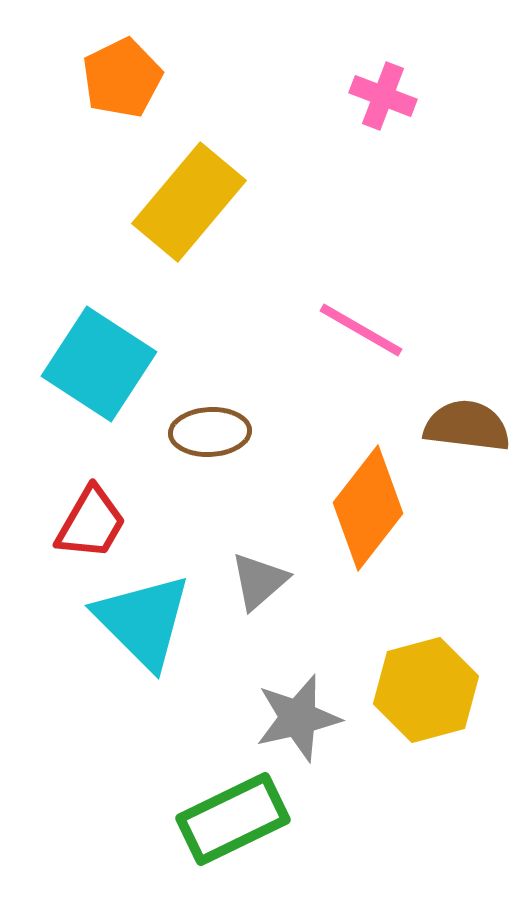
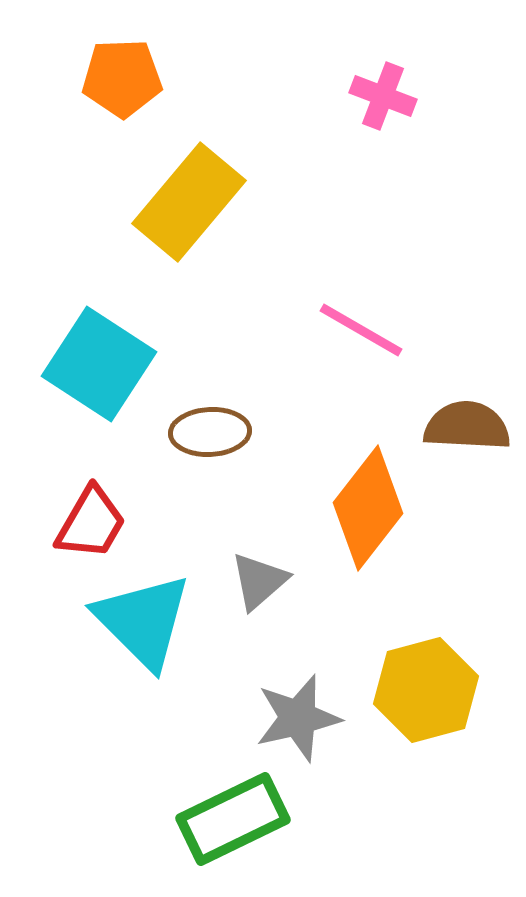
orange pentagon: rotated 24 degrees clockwise
brown semicircle: rotated 4 degrees counterclockwise
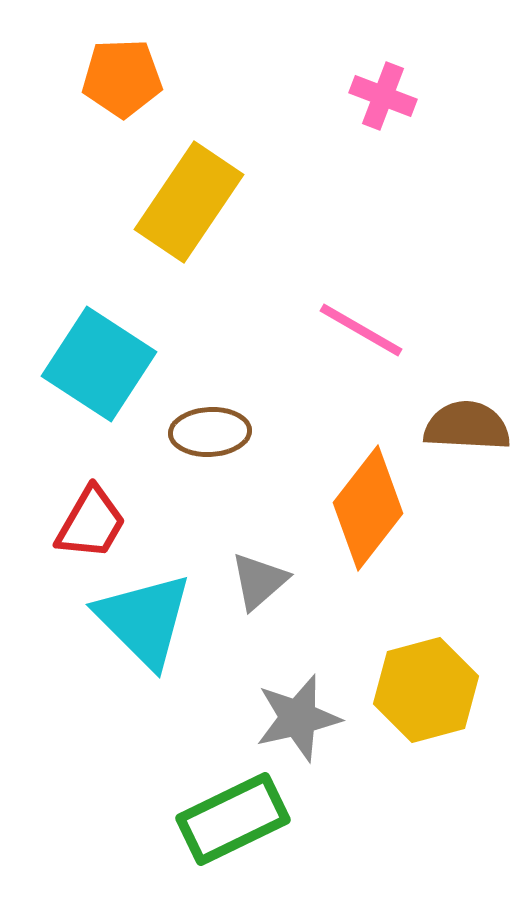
yellow rectangle: rotated 6 degrees counterclockwise
cyan triangle: moved 1 px right, 1 px up
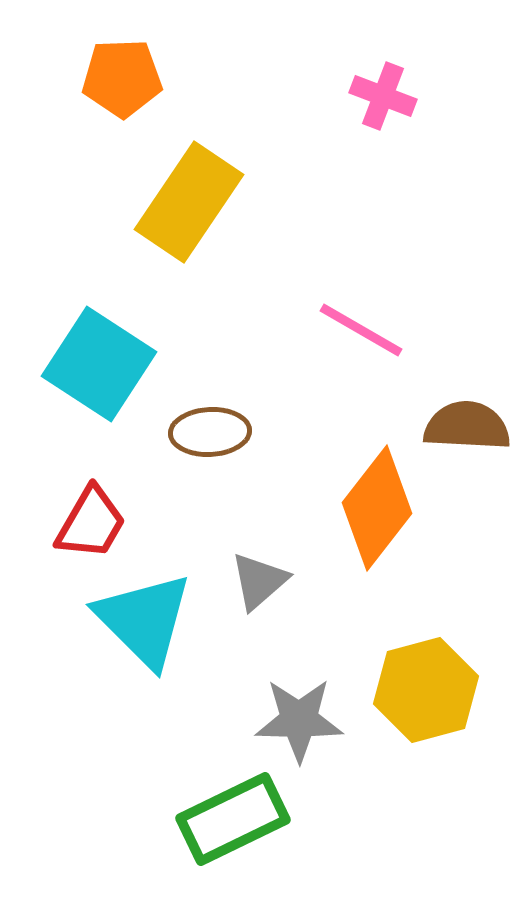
orange diamond: moved 9 px right
gray star: moved 1 px right, 2 px down; rotated 14 degrees clockwise
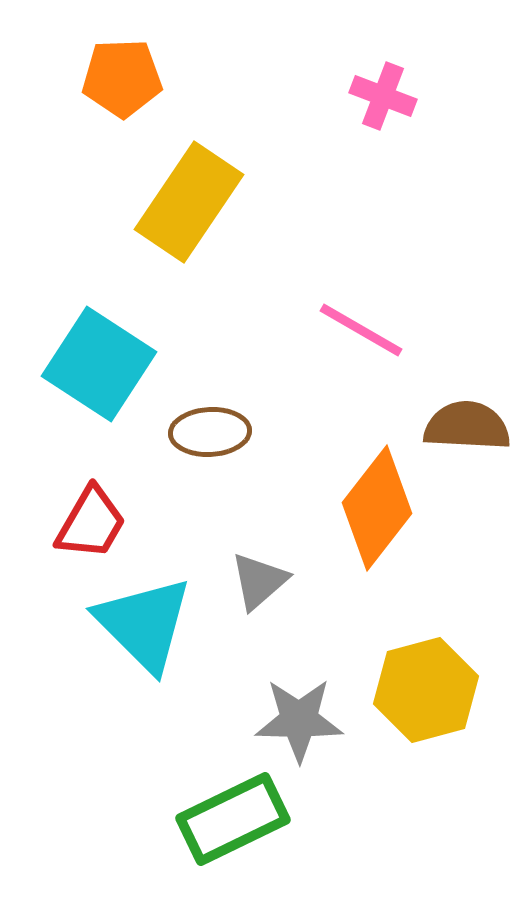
cyan triangle: moved 4 px down
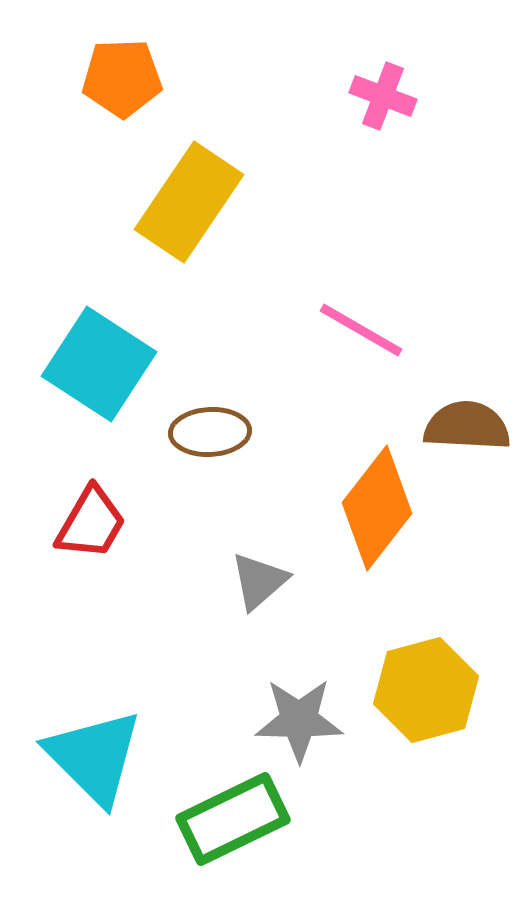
cyan triangle: moved 50 px left, 133 px down
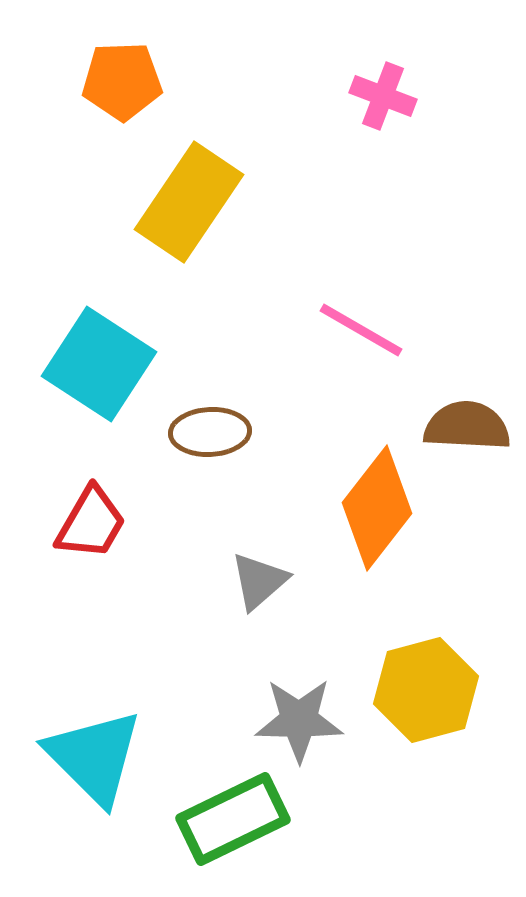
orange pentagon: moved 3 px down
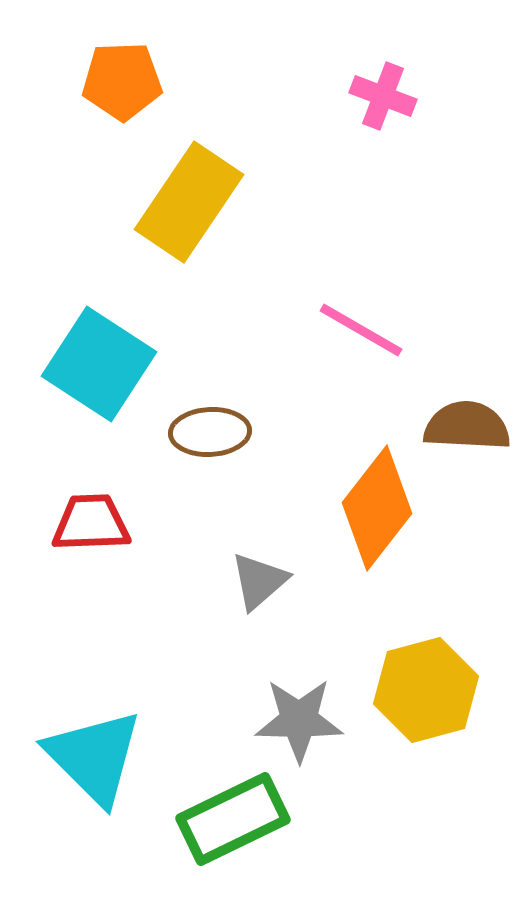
red trapezoid: rotated 122 degrees counterclockwise
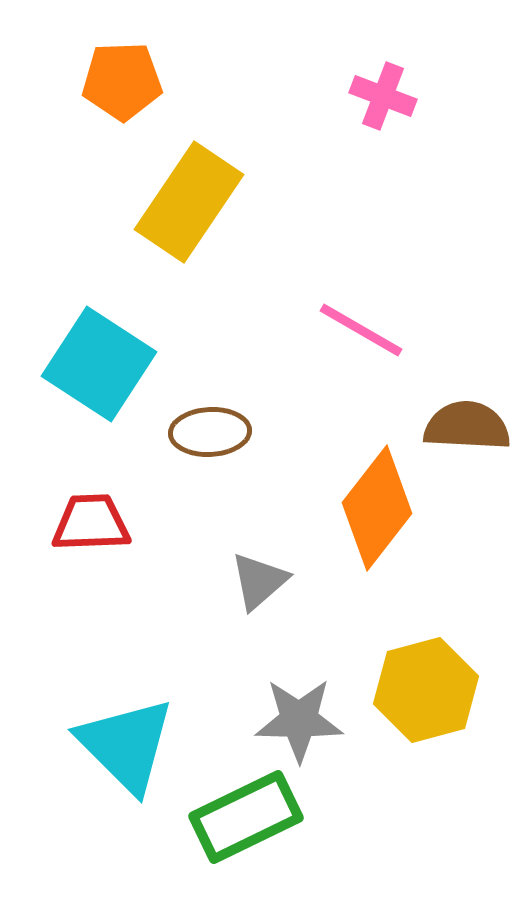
cyan triangle: moved 32 px right, 12 px up
green rectangle: moved 13 px right, 2 px up
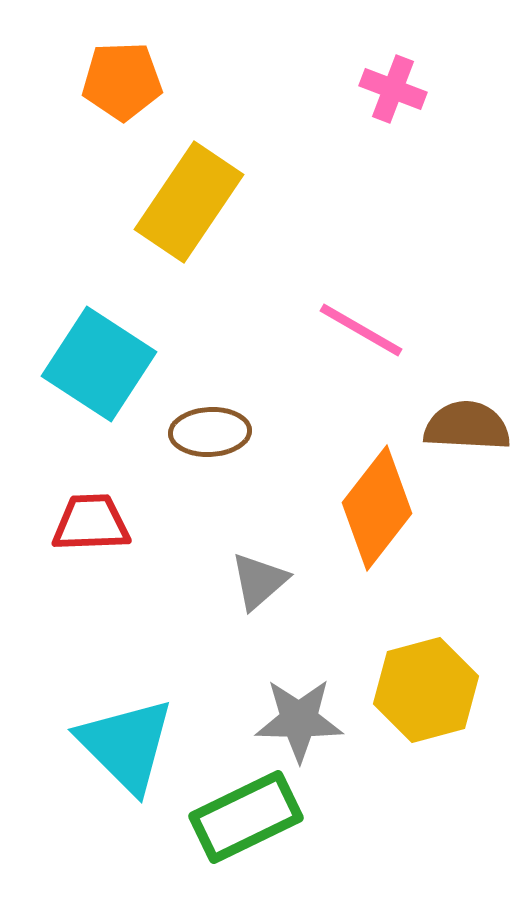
pink cross: moved 10 px right, 7 px up
